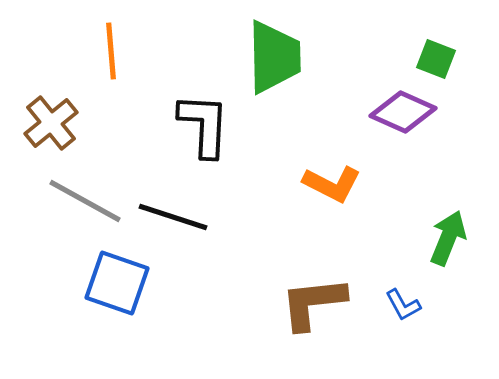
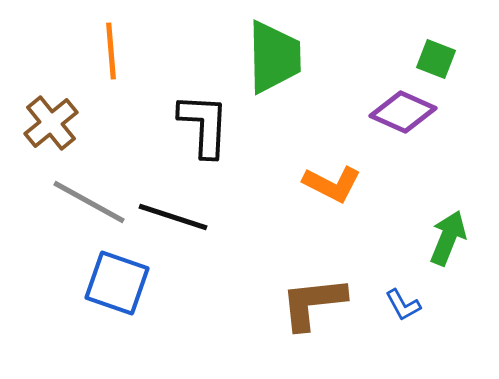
gray line: moved 4 px right, 1 px down
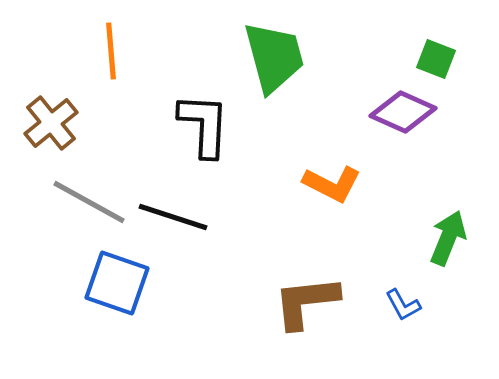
green trapezoid: rotated 14 degrees counterclockwise
brown L-shape: moved 7 px left, 1 px up
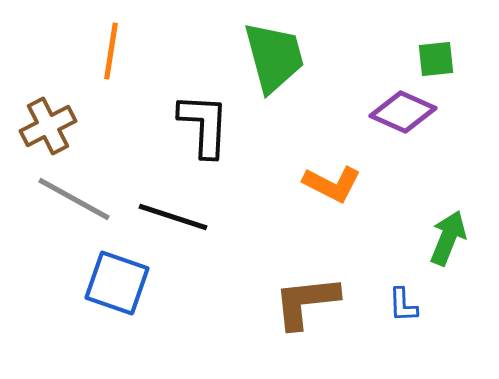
orange line: rotated 14 degrees clockwise
green square: rotated 27 degrees counterclockwise
brown cross: moved 3 px left, 3 px down; rotated 12 degrees clockwise
gray line: moved 15 px left, 3 px up
blue L-shape: rotated 27 degrees clockwise
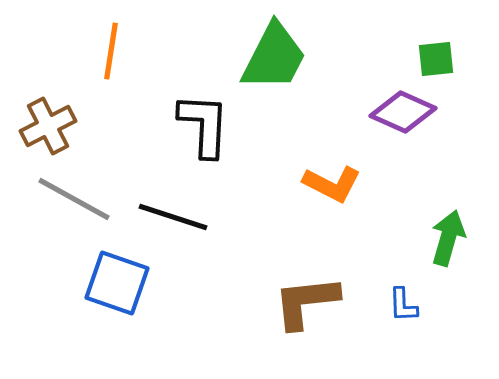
green trapezoid: rotated 42 degrees clockwise
green arrow: rotated 6 degrees counterclockwise
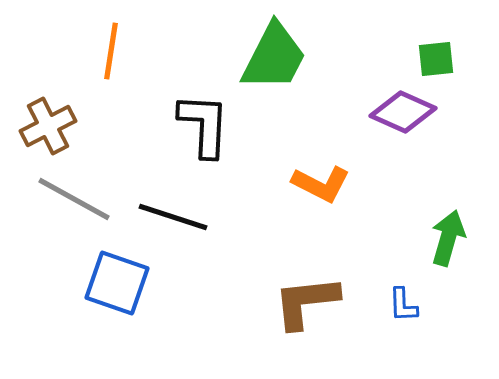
orange L-shape: moved 11 px left
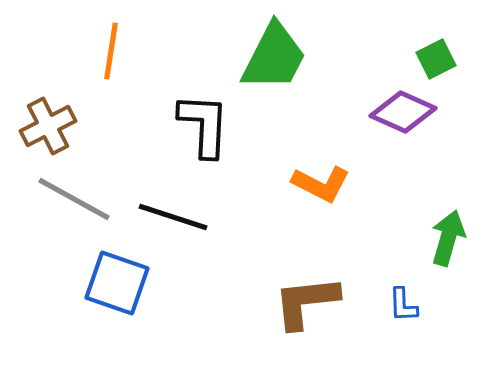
green square: rotated 21 degrees counterclockwise
